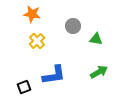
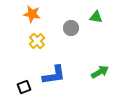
gray circle: moved 2 px left, 2 px down
green triangle: moved 22 px up
green arrow: moved 1 px right
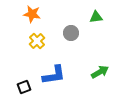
green triangle: rotated 16 degrees counterclockwise
gray circle: moved 5 px down
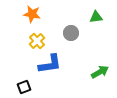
blue L-shape: moved 4 px left, 11 px up
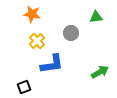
blue L-shape: moved 2 px right
